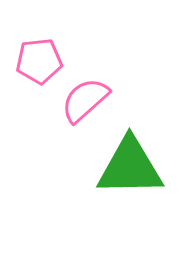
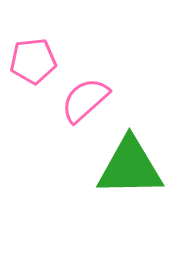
pink pentagon: moved 6 px left
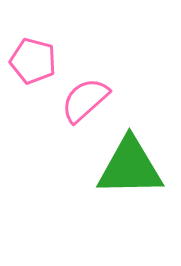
pink pentagon: rotated 21 degrees clockwise
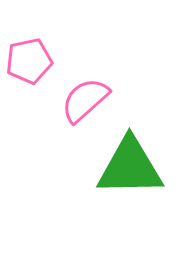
pink pentagon: moved 4 px left; rotated 27 degrees counterclockwise
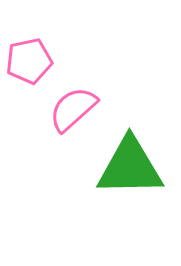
pink semicircle: moved 12 px left, 9 px down
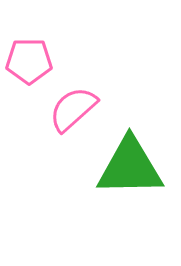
pink pentagon: rotated 12 degrees clockwise
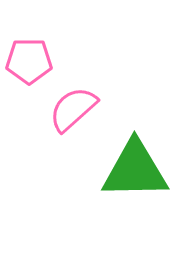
green triangle: moved 5 px right, 3 px down
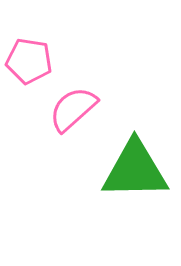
pink pentagon: rotated 9 degrees clockwise
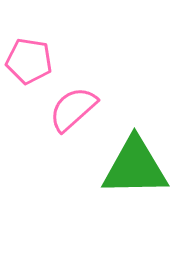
green triangle: moved 3 px up
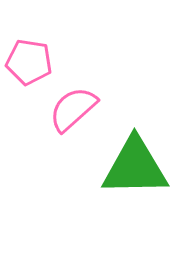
pink pentagon: moved 1 px down
